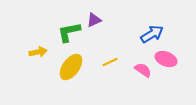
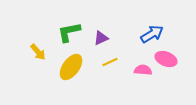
purple triangle: moved 7 px right, 18 px down
yellow arrow: rotated 60 degrees clockwise
pink semicircle: rotated 30 degrees counterclockwise
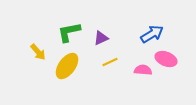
yellow ellipse: moved 4 px left, 1 px up
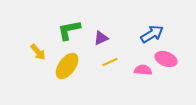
green L-shape: moved 2 px up
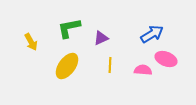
green L-shape: moved 2 px up
yellow arrow: moved 7 px left, 10 px up; rotated 12 degrees clockwise
yellow line: moved 3 px down; rotated 63 degrees counterclockwise
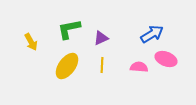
green L-shape: moved 1 px down
yellow line: moved 8 px left
pink semicircle: moved 4 px left, 3 px up
